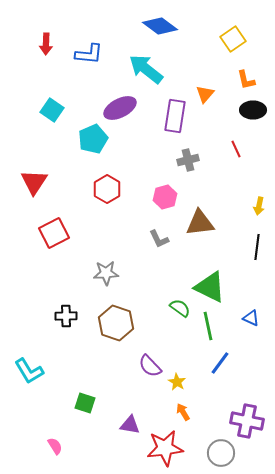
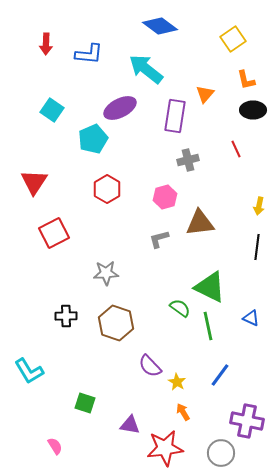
gray L-shape: rotated 100 degrees clockwise
blue line: moved 12 px down
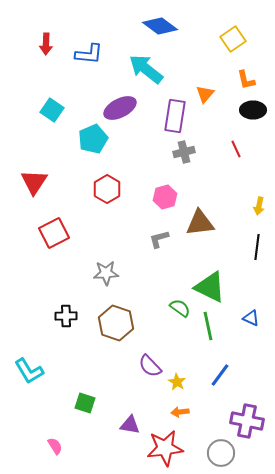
gray cross: moved 4 px left, 8 px up
orange arrow: moved 3 px left; rotated 66 degrees counterclockwise
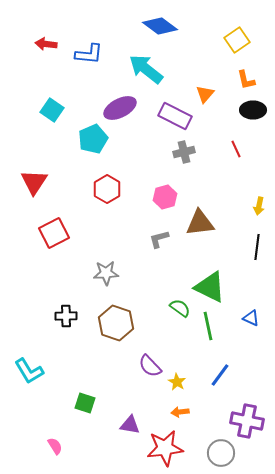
yellow square: moved 4 px right, 1 px down
red arrow: rotated 95 degrees clockwise
purple rectangle: rotated 72 degrees counterclockwise
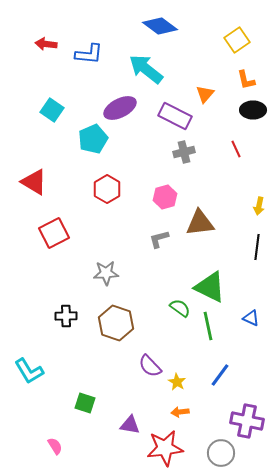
red triangle: rotated 32 degrees counterclockwise
